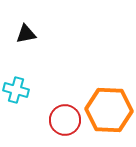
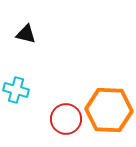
black triangle: rotated 25 degrees clockwise
red circle: moved 1 px right, 1 px up
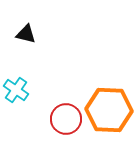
cyan cross: rotated 20 degrees clockwise
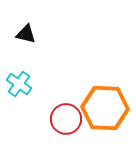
cyan cross: moved 3 px right, 6 px up
orange hexagon: moved 4 px left, 2 px up
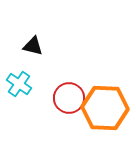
black triangle: moved 7 px right, 12 px down
red circle: moved 3 px right, 21 px up
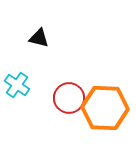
black triangle: moved 6 px right, 8 px up
cyan cross: moved 2 px left, 1 px down
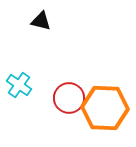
black triangle: moved 2 px right, 17 px up
cyan cross: moved 2 px right
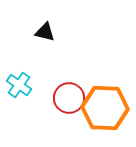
black triangle: moved 4 px right, 11 px down
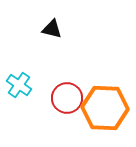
black triangle: moved 7 px right, 3 px up
red circle: moved 2 px left
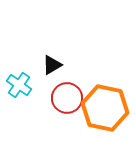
black triangle: moved 36 px down; rotated 45 degrees counterclockwise
orange hexagon: rotated 9 degrees clockwise
